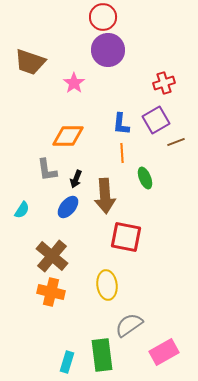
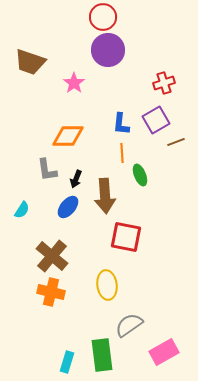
green ellipse: moved 5 px left, 3 px up
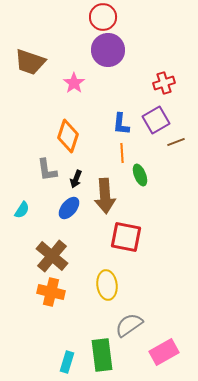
orange diamond: rotated 72 degrees counterclockwise
blue ellipse: moved 1 px right, 1 px down
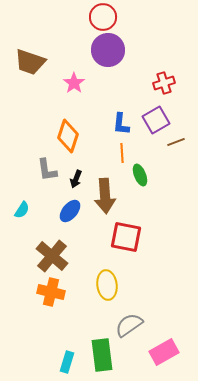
blue ellipse: moved 1 px right, 3 px down
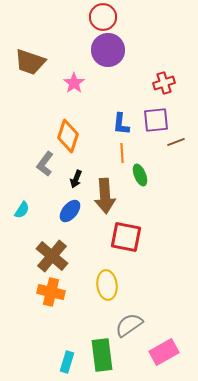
purple square: rotated 24 degrees clockwise
gray L-shape: moved 2 px left, 6 px up; rotated 45 degrees clockwise
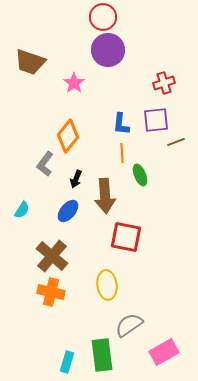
orange diamond: rotated 20 degrees clockwise
blue ellipse: moved 2 px left
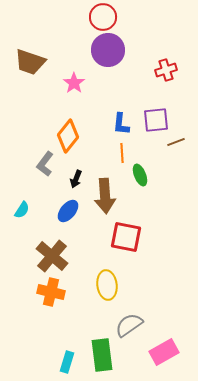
red cross: moved 2 px right, 13 px up
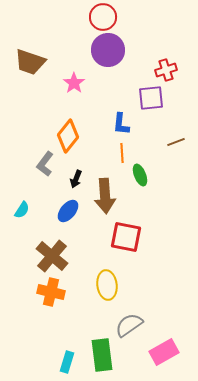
purple square: moved 5 px left, 22 px up
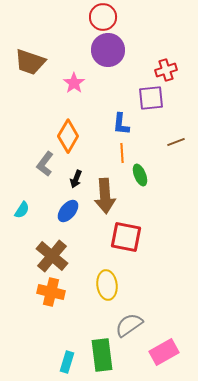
orange diamond: rotated 8 degrees counterclockwise
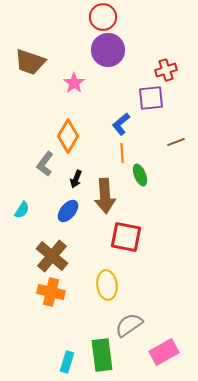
blue L-shape: rotated 45 degrees clockwise
